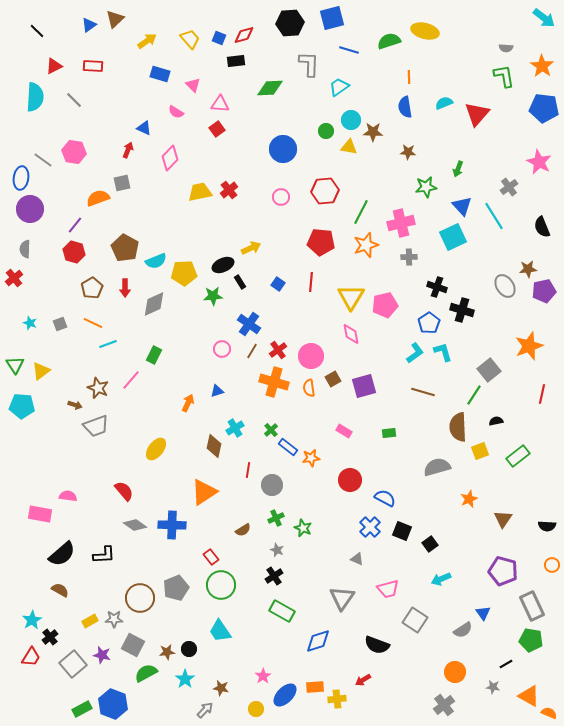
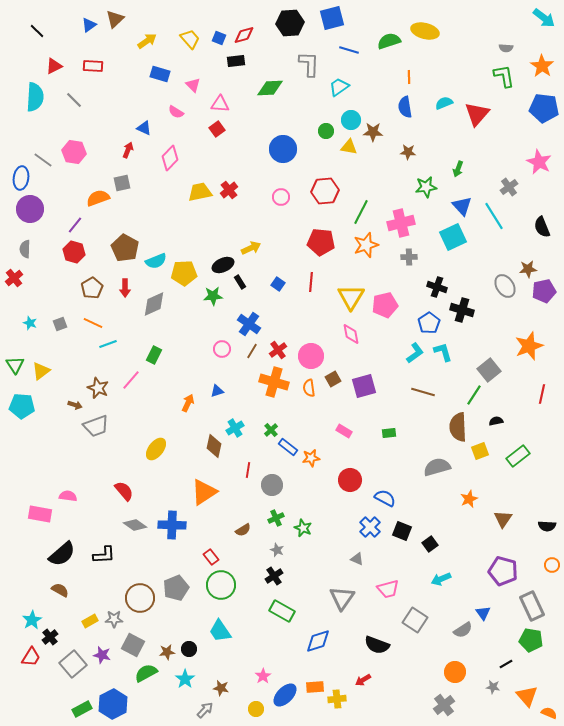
orange triangle at (529, 696): moved 2 px left; rotated 20 degrees clockwise
blue hexagon at (113, 704): rotated 12 degrees clockwise
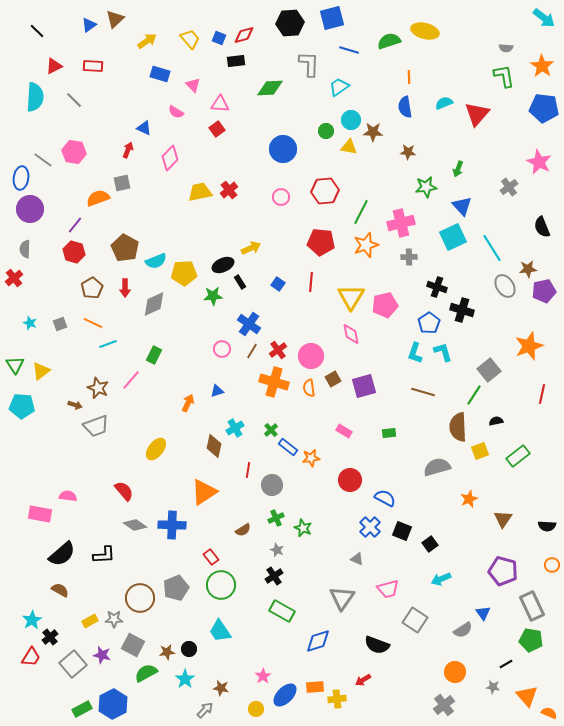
cyan line at (494, 216): moved 2 px left, 32 px down
cyan L-shape at (415, 353): rotated 145 degrees clockwise
